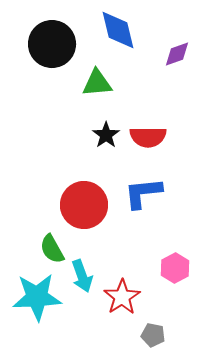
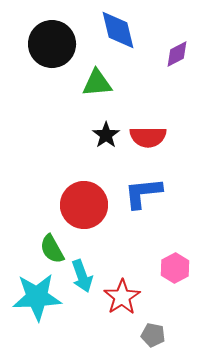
purple diamond: rotated 8 degrees counterclockwise
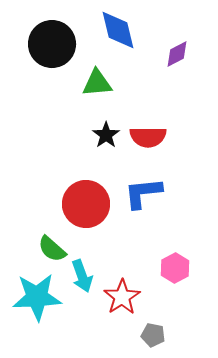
red circle: moved 2 px right, 1 px up
green semicircle: rotated 20 degrees counterclockwise
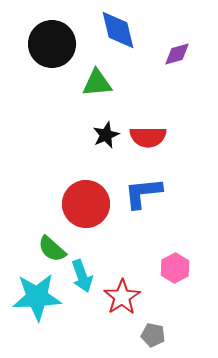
purple diamond: rotated 12 degrees clockwise
black star: rotated 12 degrees clockwise
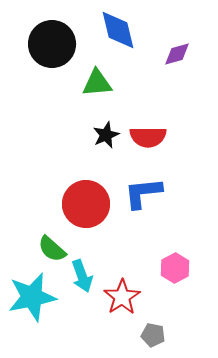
cyan star: moved 5 px left; rotated 9 degrees counterclockwise
